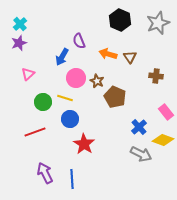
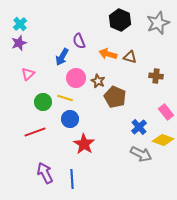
brown triangle: rotated 40 degrees counterclockwise
brown star: moved 1 px right
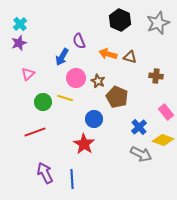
brown pentagon: moved 2 px right
blue circle: moved 24 px right
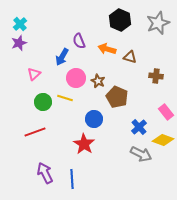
orange arrow: moved 1 px left, 5 px up
pink triangle: moved 6 px right
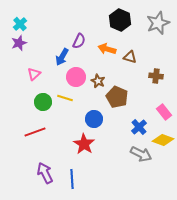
purple semicircle: rotated 133 degrees counterclockwise
pink circle: moved 1 px up
pink rectangle: moved 2 px left
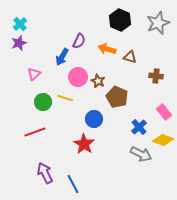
pink circle: moved 2 px right
blue line: moved 1 px right, 5 px down; rotated 24 degrees counterclockwise
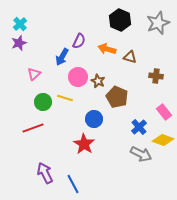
red line: moved 2 px left, 4 px up
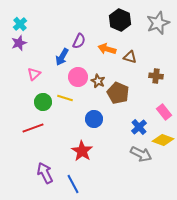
brown pentagon: moved 1 px right, 4 px up
red star: moved 2 px left, 7 px down
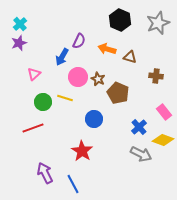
brown star: moved 2 px up
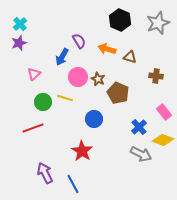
purple semicircle: rotated 56 degrees counterclockwise
